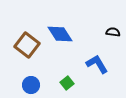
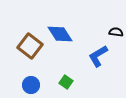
black semicircle: moved 3 px right
brown square: moved 3 px right, 1 px down
blue L-shape: moved 1 px right, 8 px up; rotated 90 degrees counterclockwise
green square: moved 1 px left, 1 px up; rotated 16 degrees counterclockwise
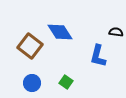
blue diamond: moved 2 px up
blue L-shape: rotated 45 degrees counterclockwise
blue circle: moved 1 px right, 2 px up
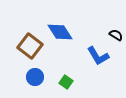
black semicircle: moved 3 px down; rotated 24 degrees clockwise
blue L-shape: rotated 45 degrees counterclockwise
blue circle: moved 3 px right, 6 px up
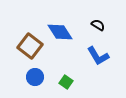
black semicircle: moved 18 px left, 10 px up
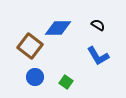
blue diamond: moved 2 px left, 4 px up; rotated 56 degrees counterclockwise
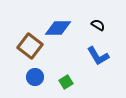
green square: rotated 24 degrees clockwise
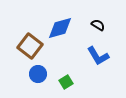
blue diamond: moved 2 px right; rotated 16 degrees counterclockwise
blue circle: moved 3 px right, 3 px up
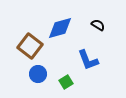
blue L-shape: moved 10 px left, 4 px down; rotated 10 degrees clockwise
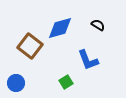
blue circle: moved 22 px left, 9 px down
